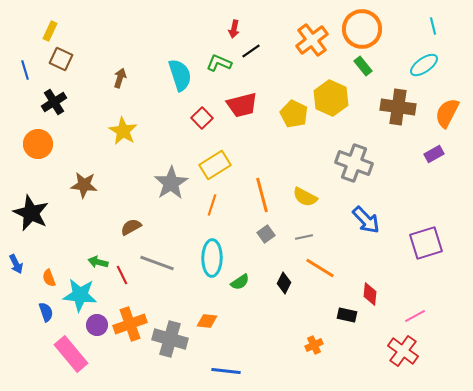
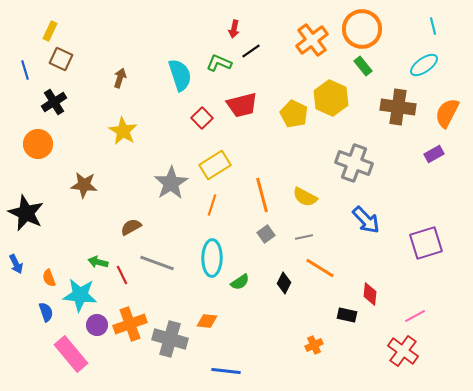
black star at (31, 213): moved 5 px left
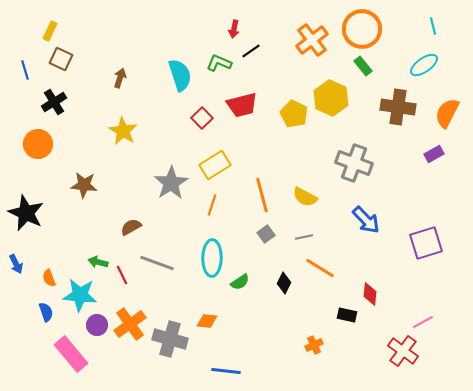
pink line at (415, 316): moved 8 px right, 6 px down
orange cross at (130, 324): rotated 16 degrees counterclockwise
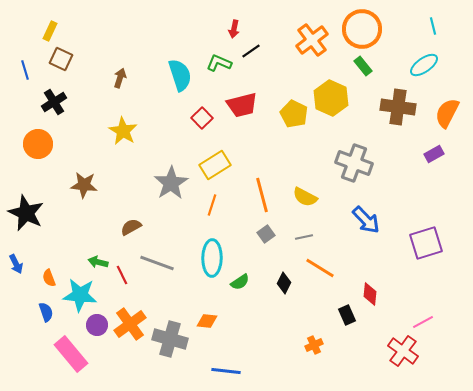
black rectangle at (347, 315): rotated 54 degrees clockwise
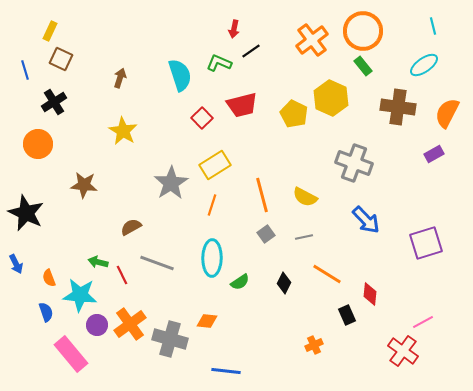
orange circle at (362, 29): moved 1 px right, 2 px down
orange line at (320, 268): moved 7 px right, 6 px down
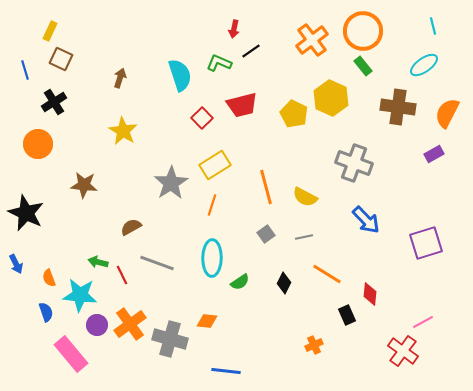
orange line at (262, 195): moved 4 px right, 8 px up
